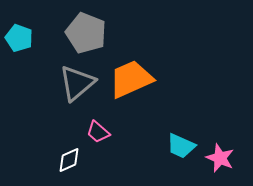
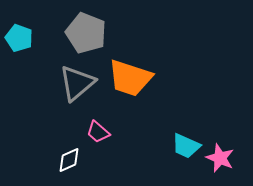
orange trapezoid: moved 1 px left, 1 px up; rotated 138 degrees counterclockwise
cyan trapezoid: moved 5 px right
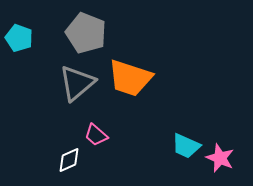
pink trapezoid: moved 2 px left, 3 px down
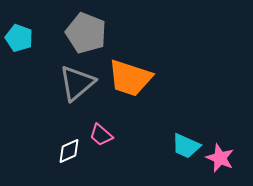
pink trapezoid: moved 5 px right
white diamond: moved 9 px up
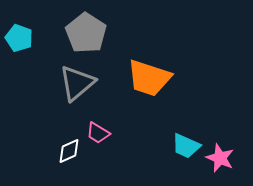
gray pentagon: rotated 12 degrees clockwise
orange trapezoid: moved 19 px right
pink trapezoid: moved 3 px left, 2 px up; rotated 10 degrees counterclockwise
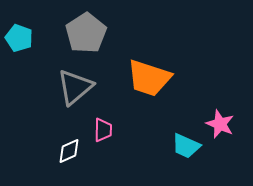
gray pentagon: rotated 6 degrees clockwise
gray triangle: moved 2 px left, 4 px down
pink trapezoid: moved 5 px right, 3 px up; rotated 120 degrees counterclockwise
pink star: moved 34 px up
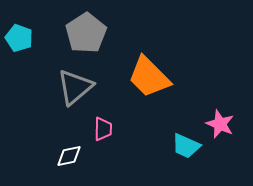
orange trapezoid: moved 1 px up; rotated 27 degrees clockwise
pink trapezoid: moved 1 px up
white diamond: moved 5 px down; rotated 12 degrees clockwise
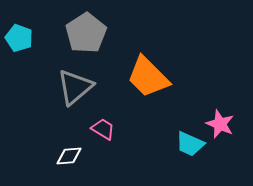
orange trapezoid: moved 1 px left
pink trapezoid: rotated 60 degrees counterclockwise
cyan trapezoid: moved 4 px right, 2 px up
white diamond: rotated 8 degrees clockwise
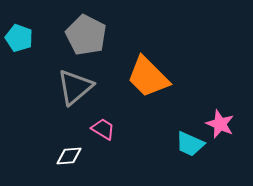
gray pentagon: moved 2 px down; rotated 12 degrees counterclockwise
